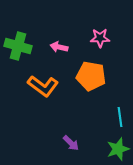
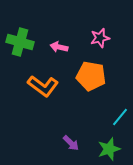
pink star: rotated 12 degrees counterclockwise
green cross: moved 2 px right, 4 px up
cyan line: rotated 48 degrees clockwise
green star: moved 9 px left
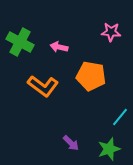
pink star: moved 11 px right, 6 px up; rotated 18 degrees clockwise
green cross: rotated 12 degrees clockwise
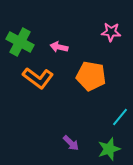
orange L-shape: moved 5 px left, 8 px up
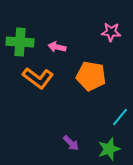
green cross: rotated 24 degrees counterclockwise
pink arrow: moved 2 px left
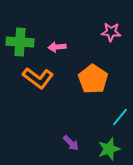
pink arrow: rotated 18 degrees counterclockwise
orange pentagon: moved 2 px right, 3 px down; rotated 24 degrees clockwise
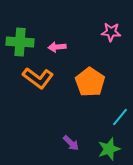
orange pentagon: moved 3 px left, 3 px down
